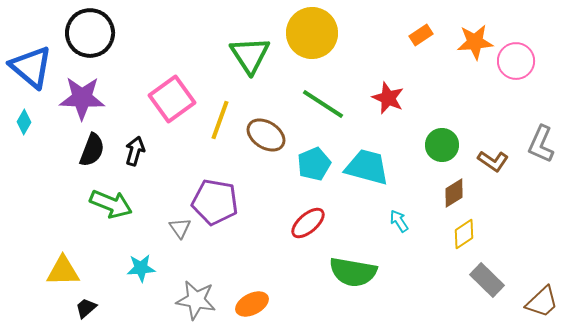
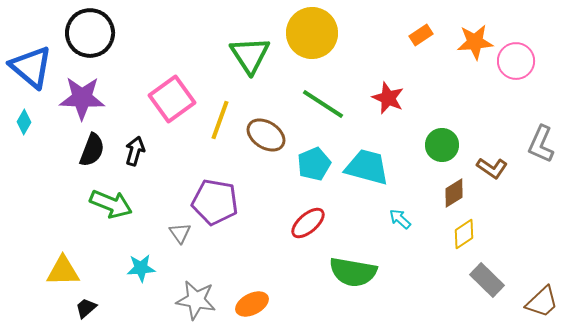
brown L-shape: moved 1 px left, 7 px down
cyan arrow: moved 1 px right, 2 px up; rotated 15 degrees counterclockwise
gray triangle: moved 5 px down
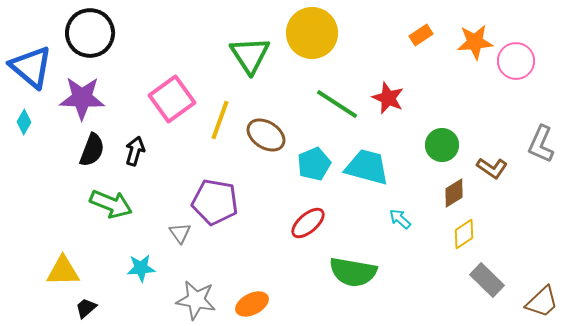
green line: moved 14 px right
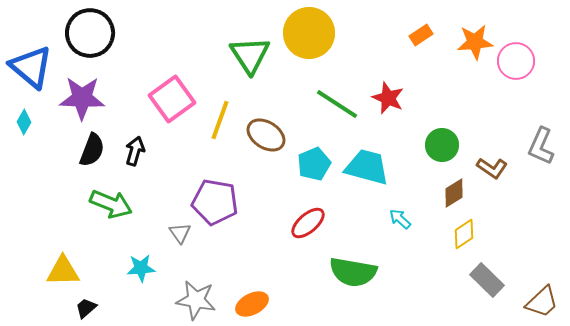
yellow circle: moved 3 px left
gray L-shape: moved 2 px down
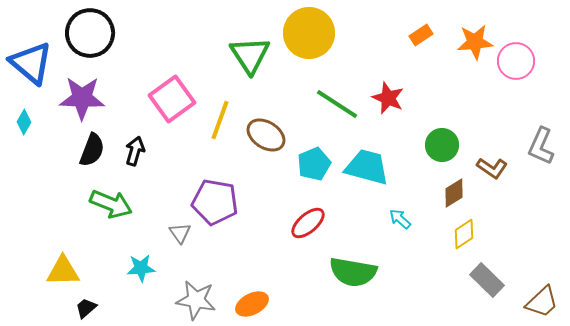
blue triangle: moved 4 px up
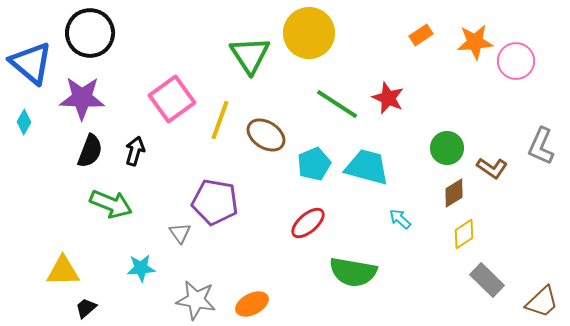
green circle: moved 5 px right, 3 px down
black semicircle: moved 2 px left, 1 px down
